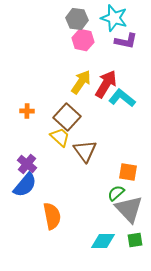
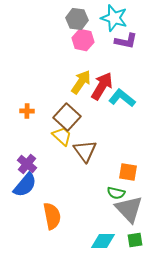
red arrow: moved 4 px left, 2 px down
yellow trapezoid: moved 2 px right, 1 px up
green semicircle: rotated 126 degrees counterclockwise
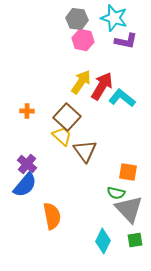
cyan diamond: rotated 65 degrees counterclockwise
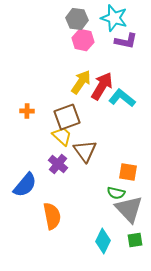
brown square: rotated 28 degrees clockwise
purple cross: moved 31 px right
